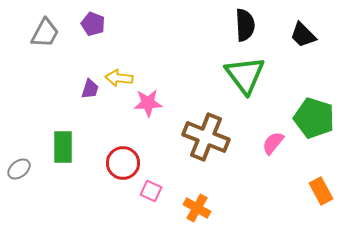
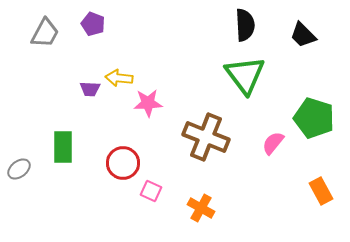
purple trapezoid: rotated 75 degrees clockwise
orange cross: moved 4 px right
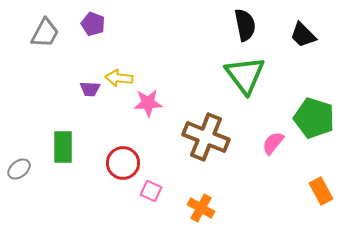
black semicircle: rotated 8 degrees counterclockwise
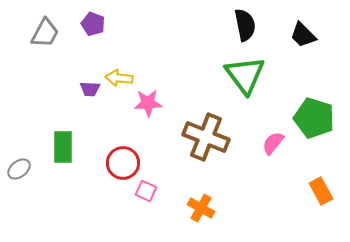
pink square: moved 5 px left
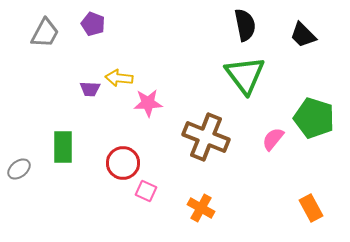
pink semicircle: moved 4 px up
orange rectangle: moved 10 px left, 17 px down
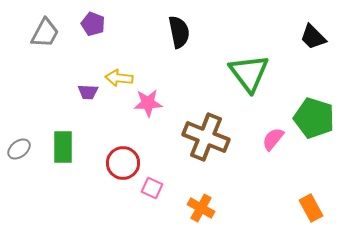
black semicircle: moved 66 px left, 7 px down
black trapezoid: moved 10 px right, 2 px down
green triangle: moved 4 px right, 2 px up
purple trapezoid: moved 2 px left, 3 px down
gray ellipse: moved 20 px up
pink square: moved 6 px right, 3 px up
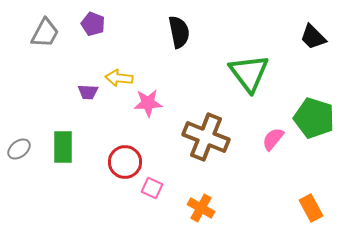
red circle: moved 2 px right, 1 px up
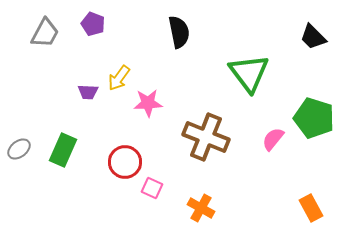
yellow arrow: rotated 60 degrees counterclockwise
green rectangle: moved 3 px down; rotated 24 degrees clockwise
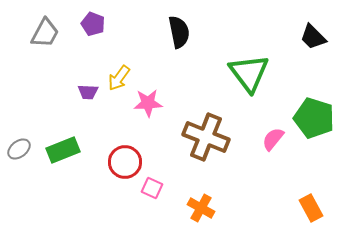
green rectangle: rotated 44 degrees clockwise
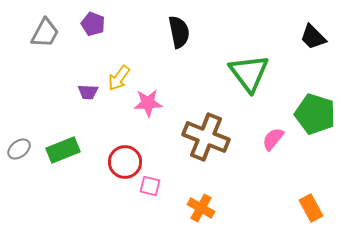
green pentagon: moved 1 px right, 4 px up
pink square: moved 2 px left, 2 px up; rotated 10 degrees counterclockwise
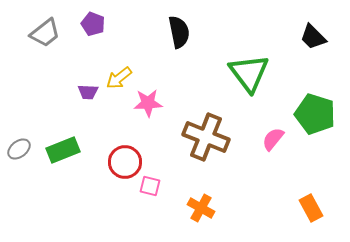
gray trapezoid: rotated 24 degrees clockwise
yellow arrow: rotated 16 degrees clockwise
